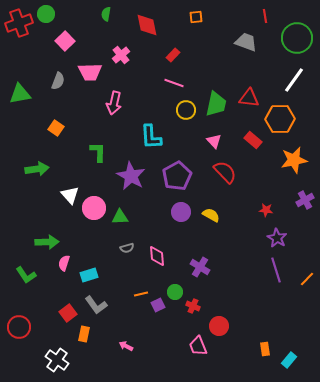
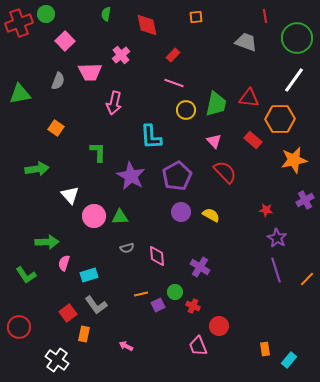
pink circle at (94, 208): moved 8 px down
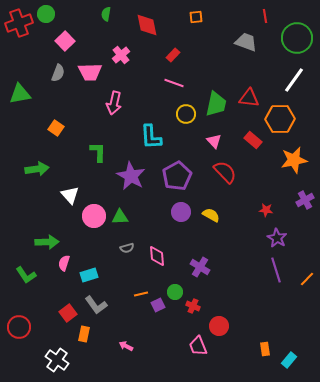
gray semicircle at (58, 81): moved 8 px up
yellow circle at (186, 110): moved 4 px down
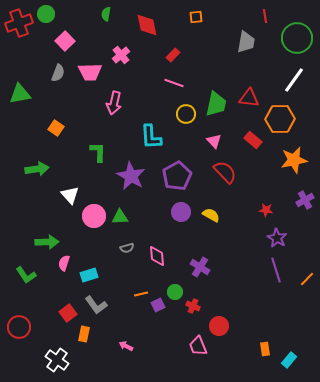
gray trapezoid at (246, 42): rotated 80 degrees clockwise
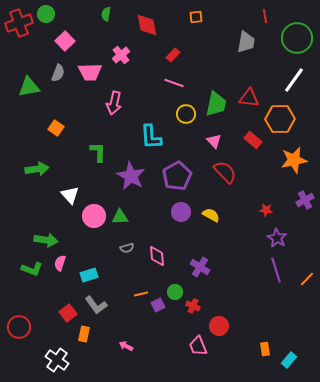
green triangle at (20, 94): moved 9 px right, 7 px up
green arrow at (47, 242): moved 1 px left, 2 px up; rotated 10 degrees clockwise
pink semicircle at (64, 263): moved 4 px left
green L-shape at (26, 275): moved 6 px right, 6 px up; rotated 35 degrees counterclockwise
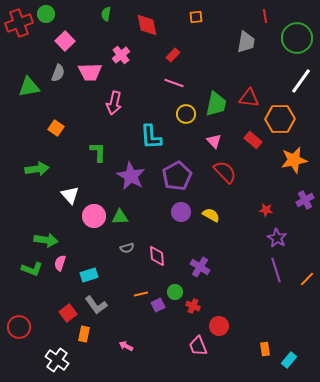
white line at (294, 80): moved 7 px right, 1 px down
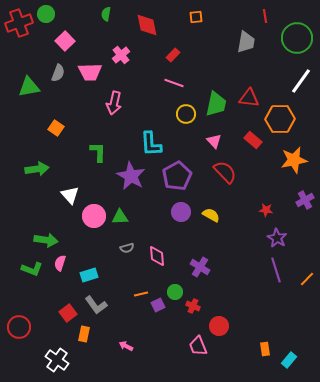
cyan L-shape at (151, 137): moved 7 px down
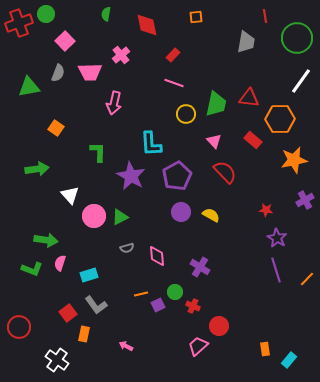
green triangle at (120, 217): rotated 24 degrees counterclockwise
pink trapezoid at (198, 346): rotated 70 degrees clockwise
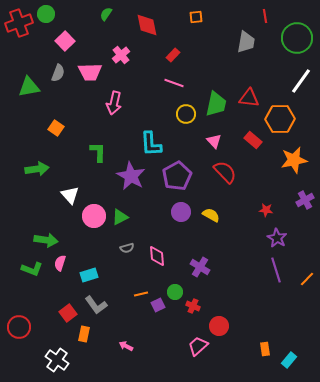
green semicircle at (106, 14): rotated 24 degrees clockwise
